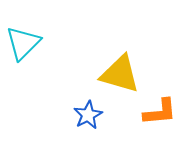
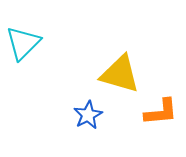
orange L-shape: moved 1 px right
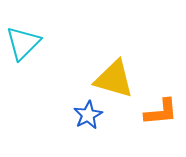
yellow triangle: moved 6 px left, 5 px down
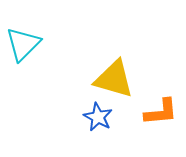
cyan triangle: moved 1 px down
blue star: moved 10 px right, 2 px down; rotated 16 degrees counterclockwise
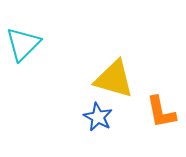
orange L-shape: rotated 84 degrees clockwise
